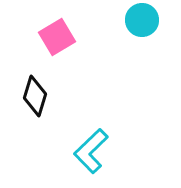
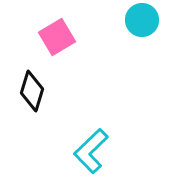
black diamond: moved 3 px left, 5 px up
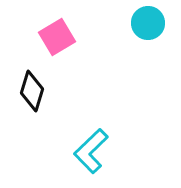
cyan circle: moved 6 px right, 3 px down
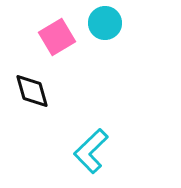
cyan circle: moved 43 px left
black diamond: rotated 33 degrees counterclockwise
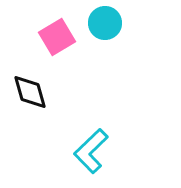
black diamond: moved 2 px left, 1 px down
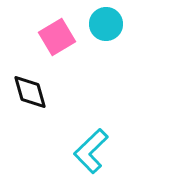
cyan circle: moved 1 px right, 1 px down
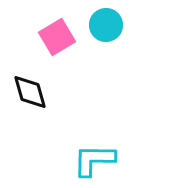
cyan circle: moved 1 px down
cyan L-shape: moved 3 px right, 9 px down; rotated 45 degrees clockwise
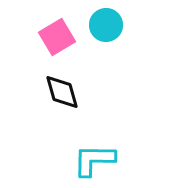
black diamond: moved 32 px right
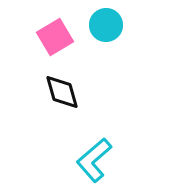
pink square: moved 2 px left
cyan L-shape: rotated 42 degrees counterclockwise
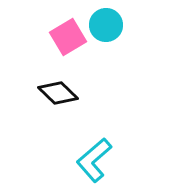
pink square: moved 13 px right
black diamond: moved 4 px left, 1 px down; rotated 30 degrees counterclockwise
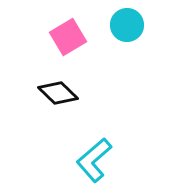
cyan circle: moved 21 px right
